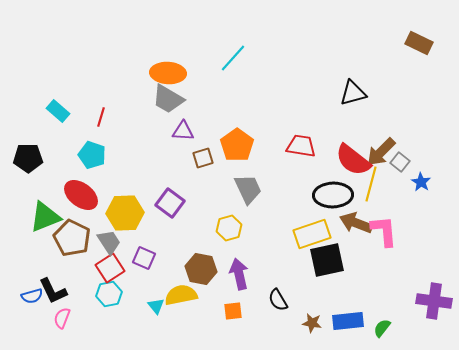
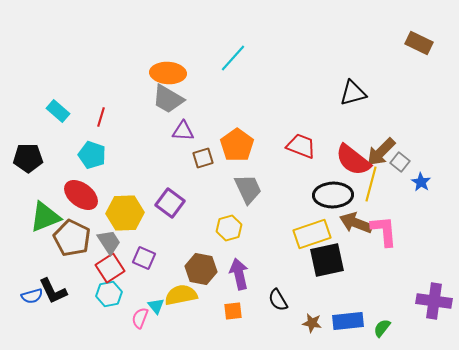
red trapezoid at (301, 146): rotated 12 degrees clockwise
pink semicircle at (62, 318): moved 78 px right
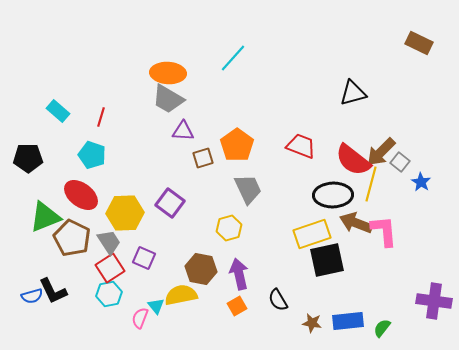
orange square at (233, 311): moved 4 px right, 5 px up; rotated 24 degrees counterclockwise
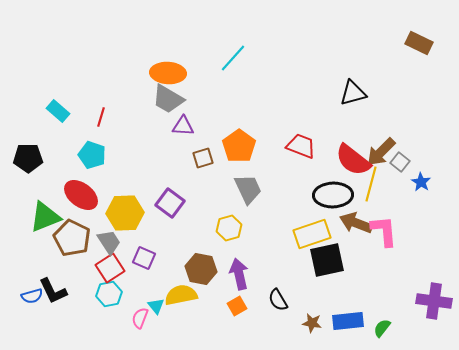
purple triangle at (183, 131): moved 5 px up
orange pentagon at (237, 145): moved 2 px right, 1 px down
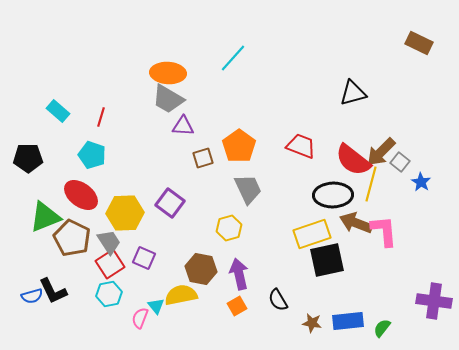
red square at (110, 268): moved 4 px up
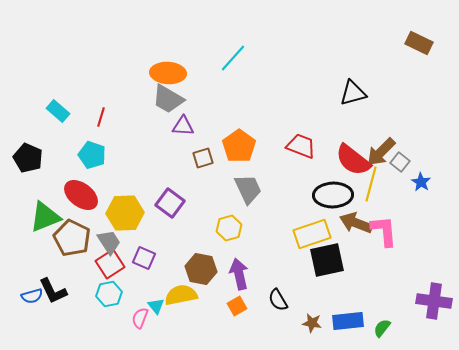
black pentagon at (28, 158): rotated 24 degrees clockwise
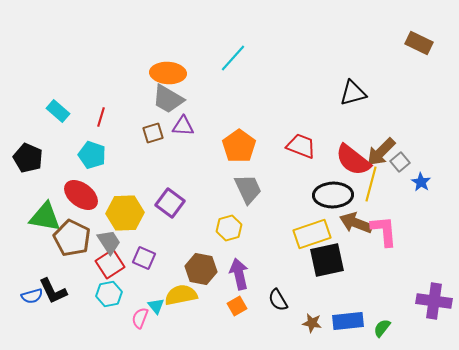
brown square at (203, 158): moved 50 px left, 25 px up
gray square at (400, 162): rotated 12 degrees clockwise
green triangle at (45, 217): rotated 32 degrees clockwise
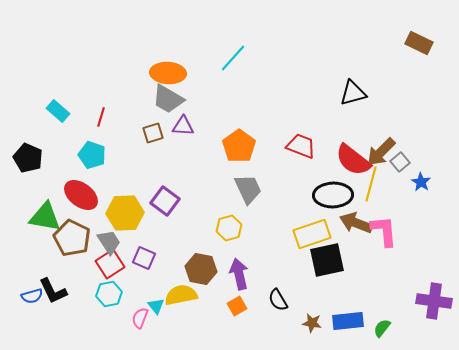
purple square at (170, 203): moved 5 px left, 2 px up
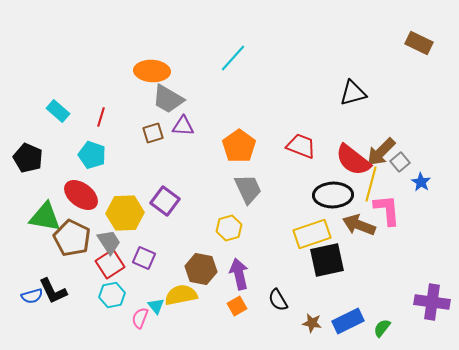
orange ellipse at (168, 73): moved 16 px left, 2 px up
brown arrow at (356, 223): moved 3 px right, 2 px down
pink L-shape at (384, 231): moved 3 px right, 21 px up
cyan hexagon at (109, 294): moved 3 px right, 1 px down
purple cross at (434, 301): moved 2 px left, 1 px down
blue rectangle at (348, 321): rotated 20 degrees counterclockwise
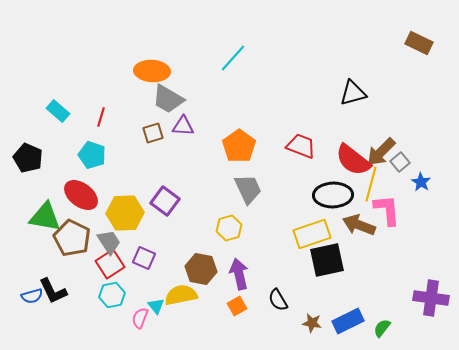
purple cross at (432, 302): moved 1 px left, 4 px up
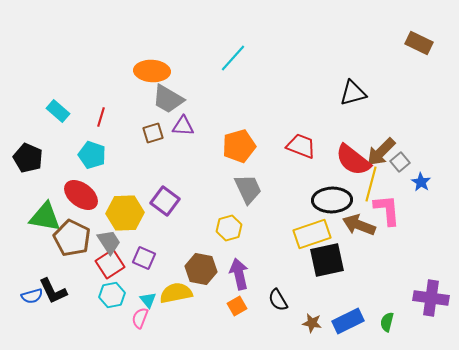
orange pentagon at (239, 146): rotated 20 degrees clockwise
black ellipse at (333, 195): moved 1 px left, 5 px down
yellow semicircle at (181, 295): moved 5 px left, 2 px up
cyan triangle at (156, 306): moved 8 px left, 6 px up
green semicircle at (382, 328): moved 5 px right, 6 px up; rotated 24 degrees counterclockwise
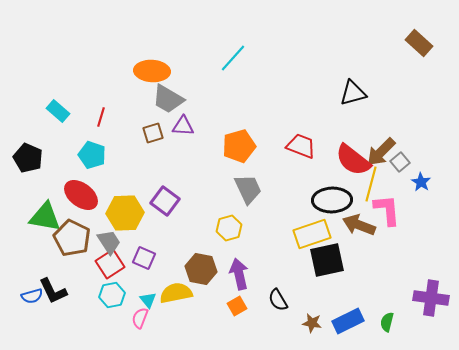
brown rectangle at (419, 43): rotated 16 degrees clockwise
